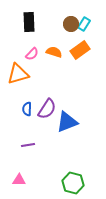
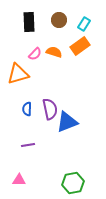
brown circle: moved 12 px left, 4 px up
orange rectangle: moved 4 px up
pink semicircle: moved 3 px right
purple semicircle: moved 3 px right; rotated 45 degrees counterclockwise
green hexagon: rotated 25 degrees counterclockwise
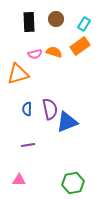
brown circle: moved 3 px left, 1 px up
pink semicircle: rotated 32 degrees clockwise
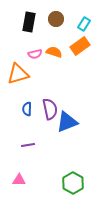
black rectangle: rotated 12 degrees clockwise
green hexagon: rotated 20 degrees counterclockwise
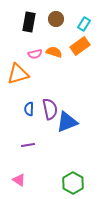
blue semicircle: moved 2 px right
pink triangle: rotated 32 degrees clockwise
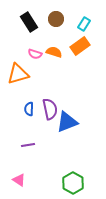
black rectangle: rotated 42 degrees counterclockwise
pink semicircle: rotated 32 degrees clockwise
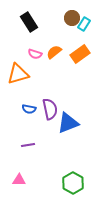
brown circle: moved 16 px right, 1 px up
orange rectangle: moved 8 px down
orange semicircle: rotated 56 degrees counterclockwise
blue semicircle: rotated 80 degrees counterclockwise
blue triangle: moved 1 px right, 1 px down
pink triangle: rotated 32 degrees counterclockwise
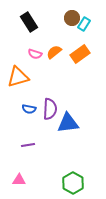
orange triangle: moved 3 px down
purple semicircle: rotated 15 degrees clockwise
blue triangle: rotated 15 degrees clockwise
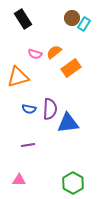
black rectangle: moved 6 px left, 3 px up
orange rectangle: moved 9 px left, 14 px down
